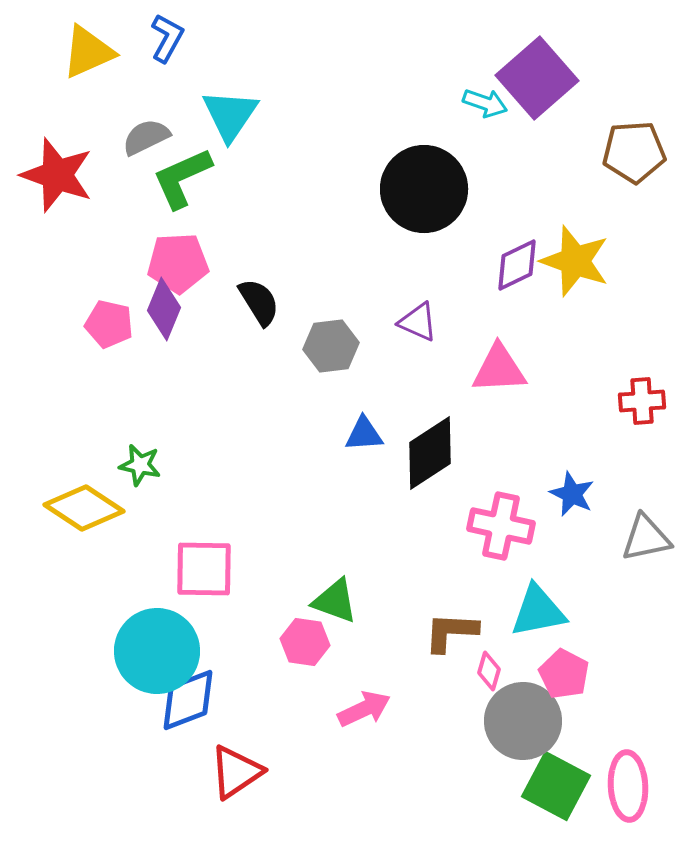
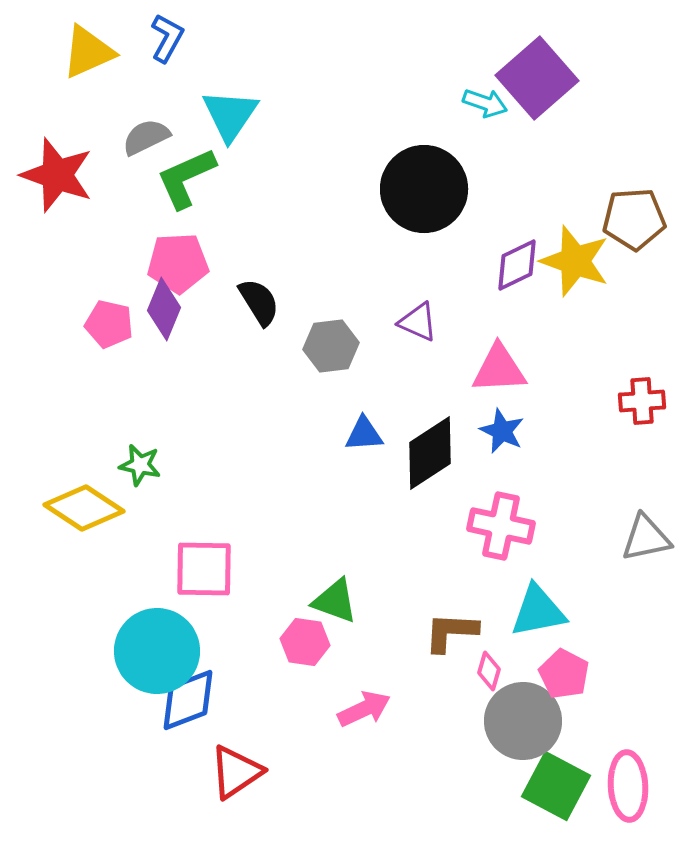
brown pentagon at (634, 152): moved 67 px down
green L-shape at (182, 178): moved 4 px right
blue star at (572, 494): moved 70 px left, 63 px up
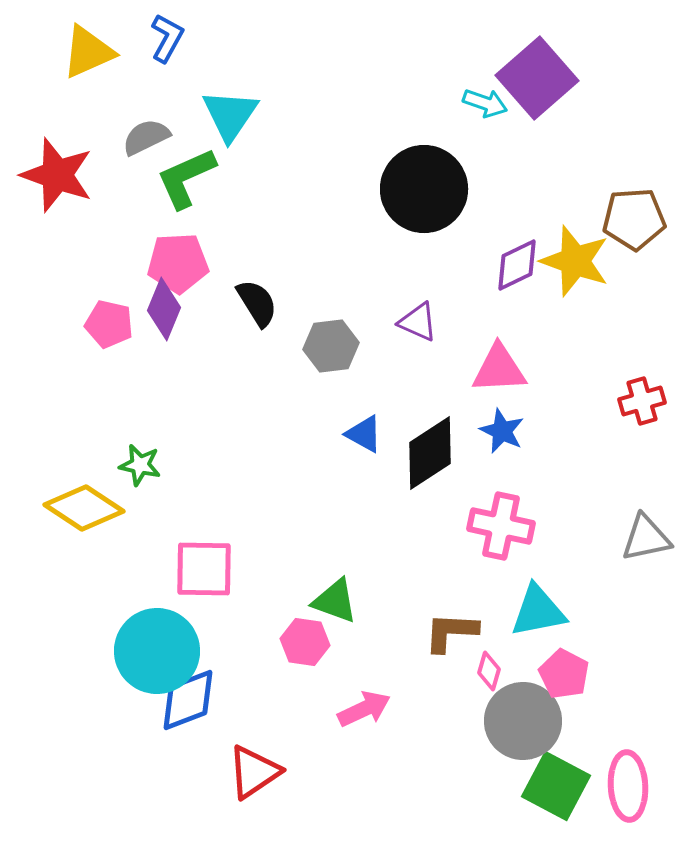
black semicircle at (259, 302): moved 2 px left, 1 px down
red cross at (642, 401): rotated 12 degrees counterclockwise
blue triangle at (364, 434): rotated 33 degrees clockwise
red triangle at (236, 772): moved 18 px right
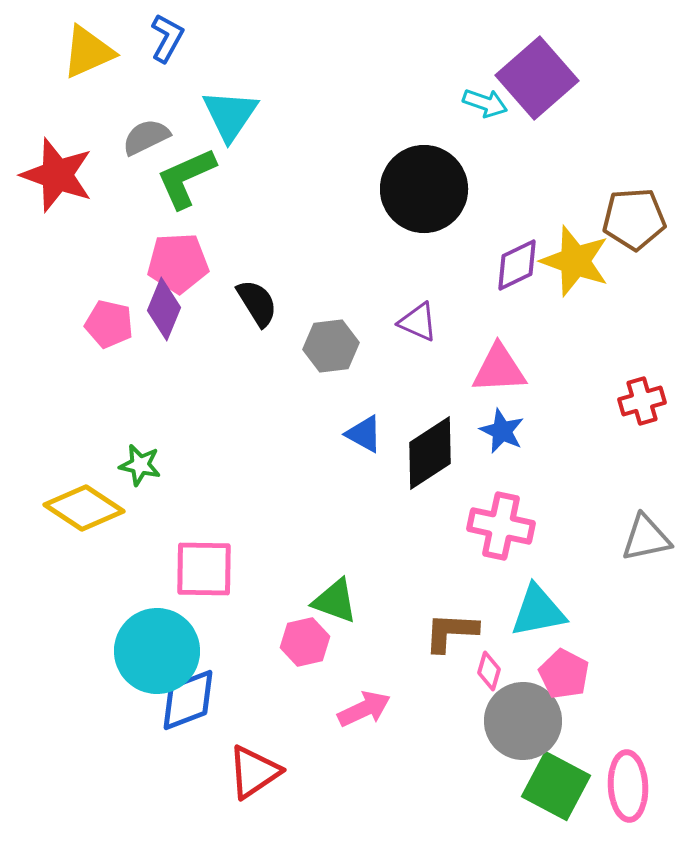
pink hexagon at (305, 642): rotated 21 degrees counterclockwise
